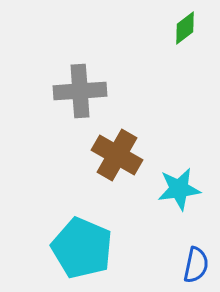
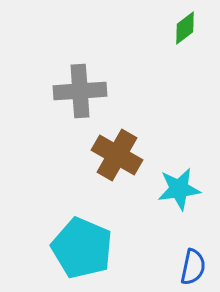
blue semicircle: moved 3 px left, 2 px down
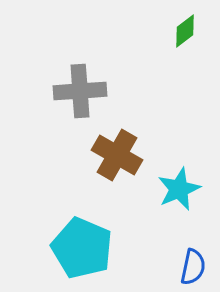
green diamond: moved 3 px down
cyan star: rotated 15 degrees counterclockwise
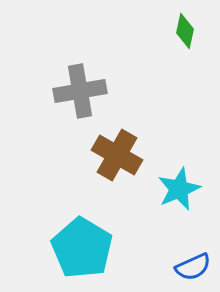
green diamond: rotated 40 degrees counterclockwise
gray cross: rotated 6 degrees counterclockwise
cyan pentagon: rotated 8 degrees clockwise
blue semicircle: rotated 54 degrees clockwise
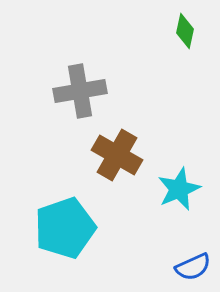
cyan pentagon: moved 17 px left, 20 px up; rotated 22 degrees clockwise
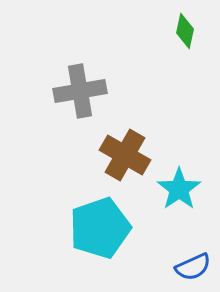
brown cross: moved 8 px right
cyan star: rotated 12 degrees counterclockwise
cyan pentagon: moved 35 px right
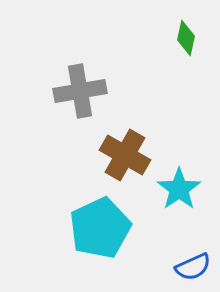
green diamond: moved 1 px right, 7 px down
cyan pentagon: rotated 6 degrees counterclockwise
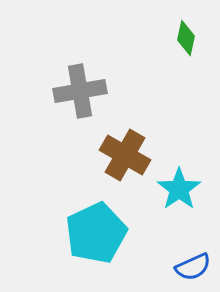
cyan pentagon: moved 4 px left, 5 px down
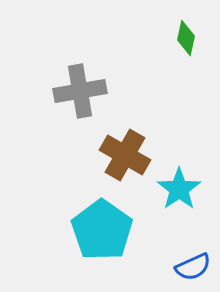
cyan pentagon: moved 6 px right, 3 px up; rotated 12 degrees counterclockwise
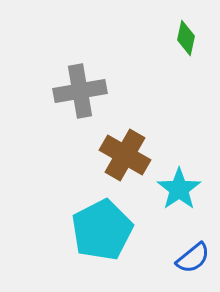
cyan pentagon: rotated 10 degrees clockwise
blue semicircle: moved 9 px up; rotated 15 degrees counterclockwise
